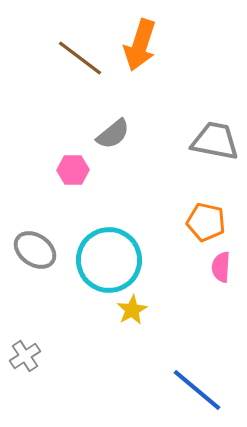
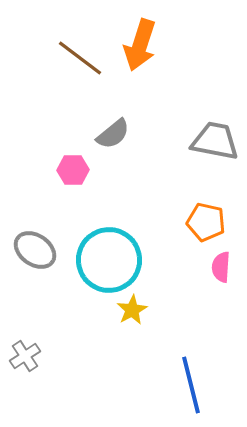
blue line: moved 6 px left, 5 px up; rotated 36 degrees clockwise
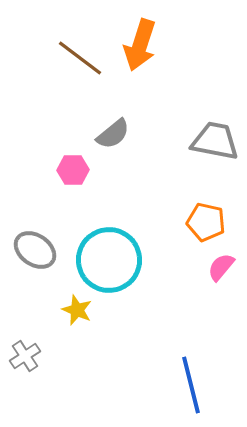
pink semicircle: rotated 36 degrees clockwise
yellow star: moved 55 px left; rotated 20 degrees counterclockwise
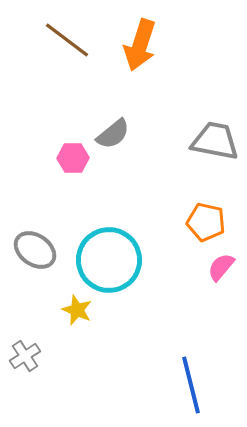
brown line: moved 13 px left, 18 px up
pink hexagon: moved 12 px up
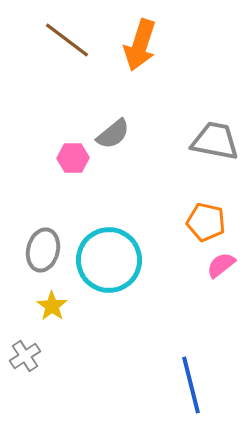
gray ellipse: moved 8 px right; rotated 69 degrees clockwise
pink semicircle: moved 2 px up; rotated 12 degrees clockwise
yellow star: moved 25 px left, 4 px up; rotated 12 degrees clockwise
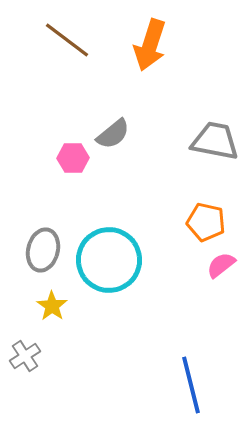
orange arrow: moved 10 px right
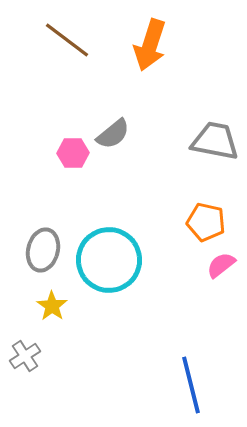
pink hexagon: moved 5 px up
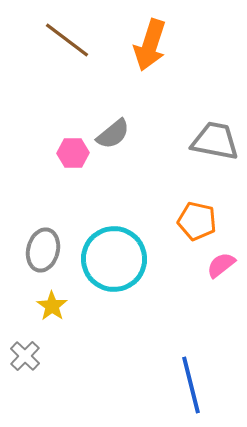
orange pentagon: moved 9 px left, 1 px up
cyan circle: moved 5 px right, 1 px up
gray cross: rotated 12 degrees counterclockwise
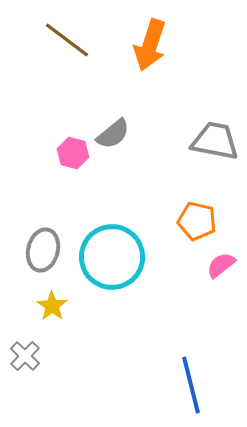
pink hexagon: rotated 16 degrees clockwise
cyan circle: moved 2 px left, 2 px up
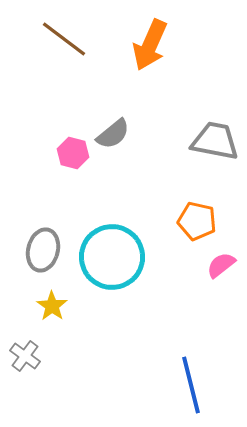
brown line: moved 3 px left, 1 px up
orange arrow: rotated 6 degrees clockwise
gray cross: rotated 8 degrees counterclockwise
